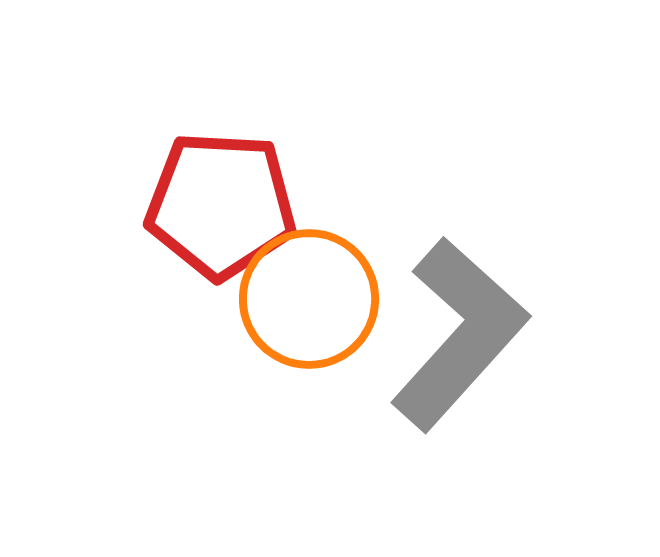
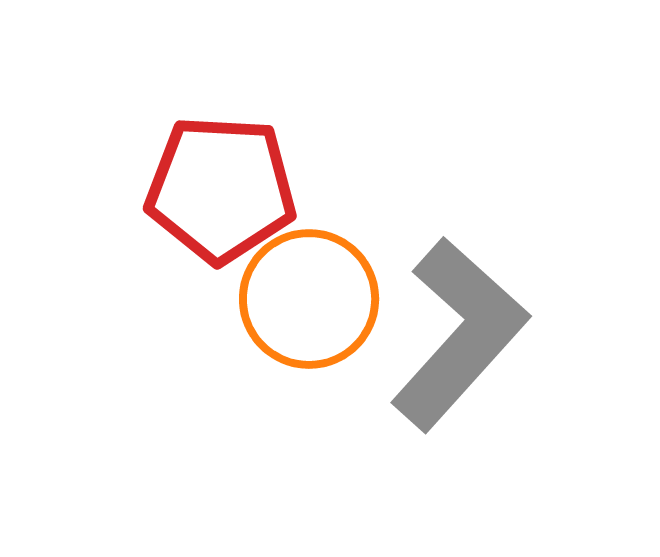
red pentagon: moved 16 px up
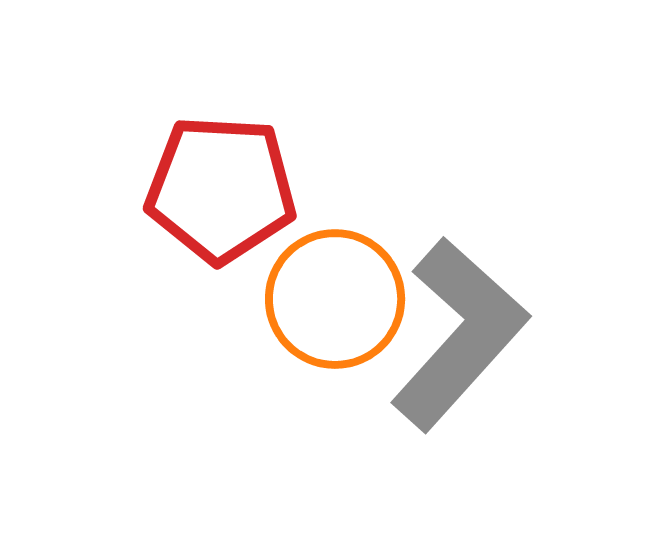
orange circle: moved 26 px right
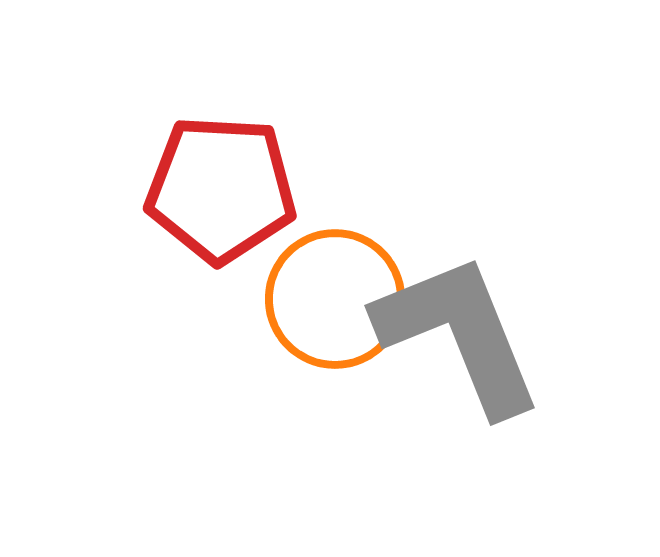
gray L-shape: rotated 64 degrees counterclockwise
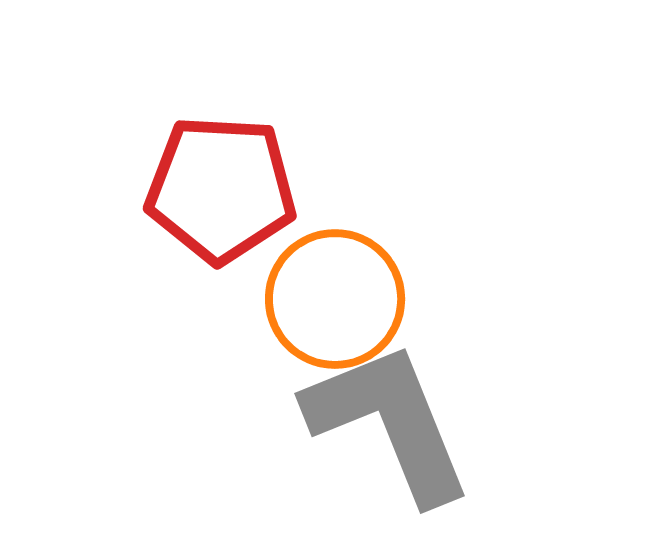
gray L-shape: moved 70 px left, 88 px down
